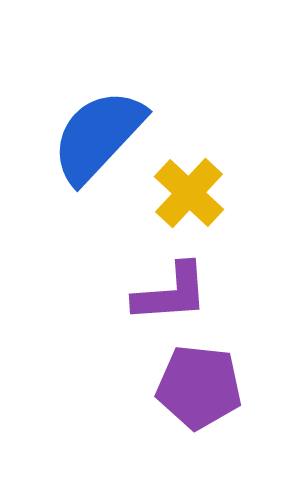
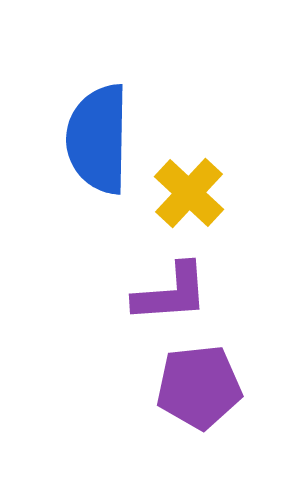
blue semicircle: moved 3 px down; rotated 42 degrees counterclockwise
purple pentagon: rotated 12 degrees counterclockwise
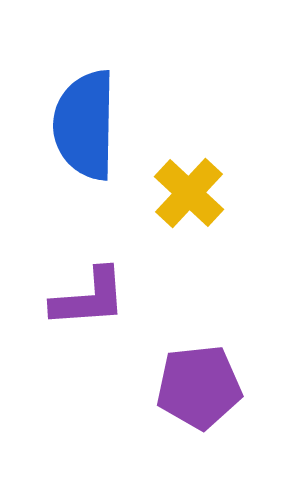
blue semicircle: moved 13 px left, 14 px up
purple L-shape: moved 82 px left, 5 px down
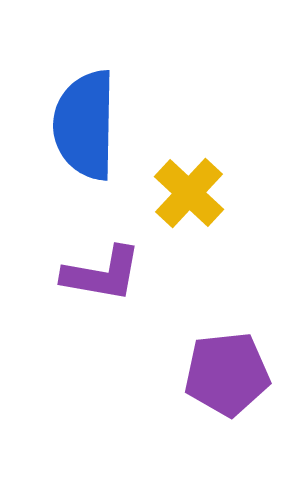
purple L-shape: moved 13 px right, 24 px up; rotated 14 degrees clockwise
purple pentagon: moved 28 px right, 13 px up
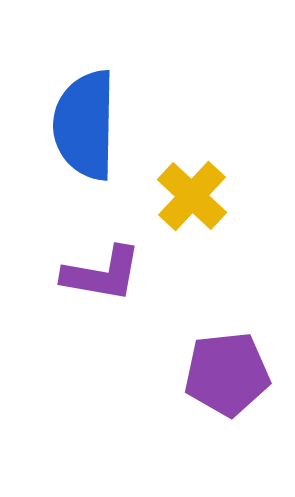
yellow cross: moved 3 px right, 3 px down
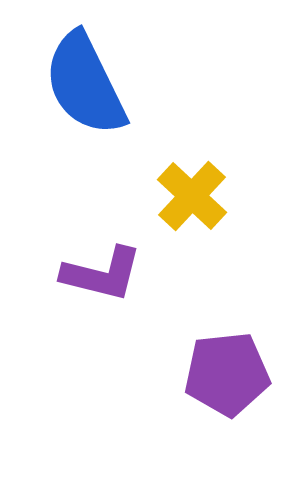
blue semicircle: moved 41 px up; rotated 27 degrees counterclockwise
purple L-shape: rotated 4 degrees clockwise
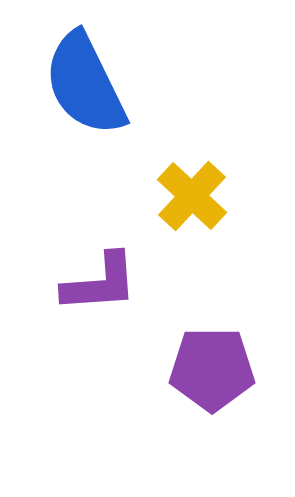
purple L-shape: moved 2 px left, 9 px down; rotated 18 degrees counterclockwise
purple pentagon: moved 15 px left, 5 px up; rotated 6 degrees clockwise
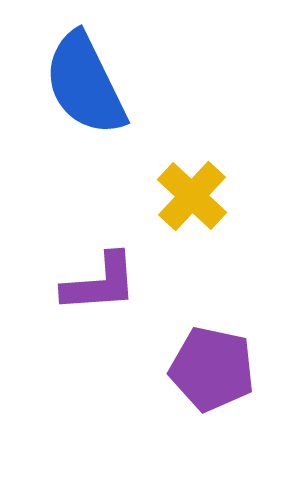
purple pentagon: rotated 12 degrees clockwise
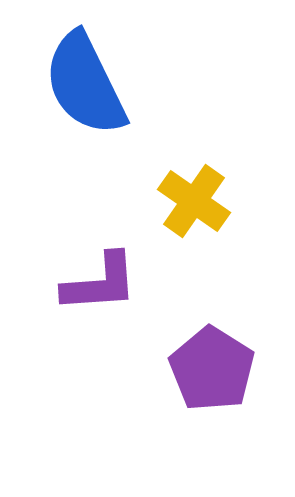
yellow cross: moved 2 px right, 5 px down; rotated 8 degrees counterclockwise
purple pentagon: rotated 20 degrees clockwise
